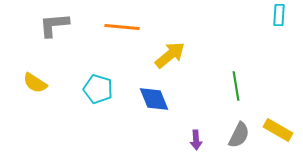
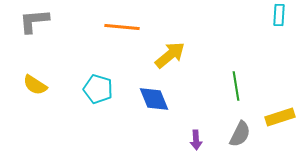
gray L-shape: moved 20 px left, 4 px up
yellow semicircle: moved 2 px down
yellow rectangle: moved 2 px right, 13 px up; rotated 48 degrees counterclockwise
gray semicircle: moved 1 px right, 1 px up
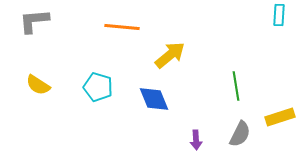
yellow semicircle: moved 3 px right
cyan pentagon: moved 2 px up
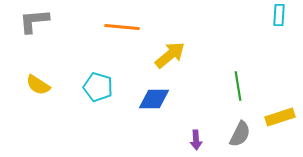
green line: moved 2 px right
blue diamond: rotated 68 degrees counterclockwise
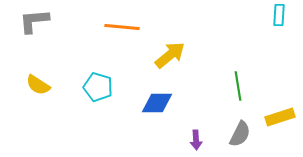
blue diamond: moved 3 px right, 4 px down
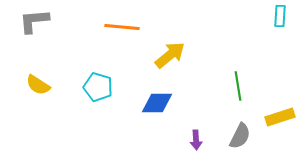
cyan rectangle: moved 1 px right, 1 px down
gray semicircle: moved 2 px down
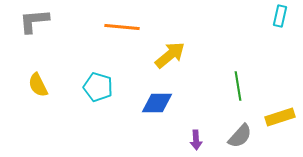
cyan rectangle: rotated 10 degrees clockwise
yellow semicircle: rotated 30 degrees clockwise
gray semicircle: rotated 16 degrees clockwise
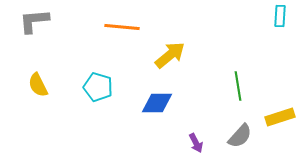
cyan rectangle: rotated 10 degrees counterclockwise
purple arrow: moved 3 px down; rotated 24 degrees counterclockwise
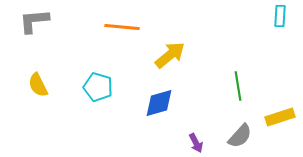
blue diamond: moved 2 px right; rotated 16 degrees counterclockwise
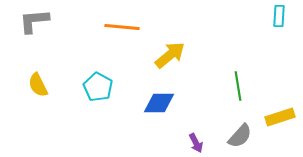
cyan rectangle: moved 1 px left
cyan pentagon: rotated 12 degrees clockwise
blue diamond: rotated 16 degrees clockwise
